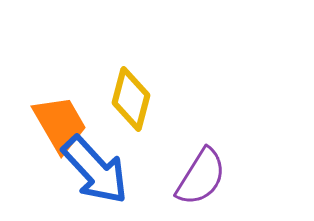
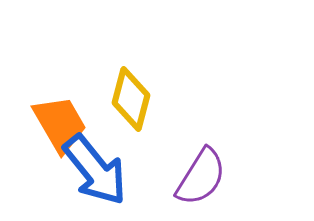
blue arrow: rotated 4 degrees clockwise
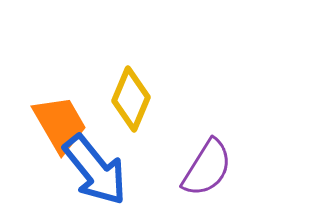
yellow diamond: rotated 8 degrees clockwise
purple semicircle: moved 6 px right, 9 px up
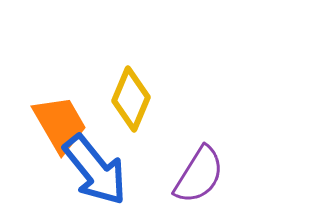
purple semicircle: moved 8 px left, 7 px down
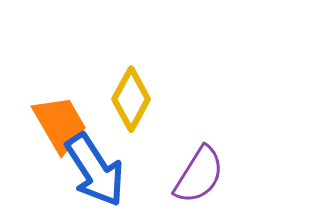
yellow diamond: rotated 6 degrees clockwise
blue arrow: rotated 6 degrees clockwise
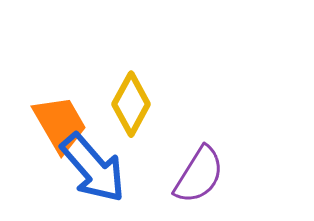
yellow diamond: moved 5 px down
blue arrow: moved 2 px left, 2 px up; rotated 8 degrees counterclockwise
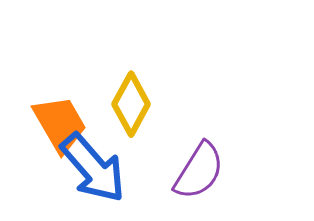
purple semicircle: moved 4 px up
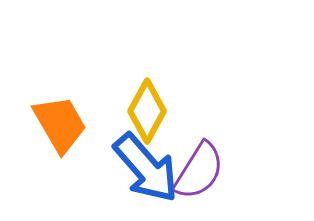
yellow diamond: moved 16 px right, 7 px down
blue arrow: moved 53 px right
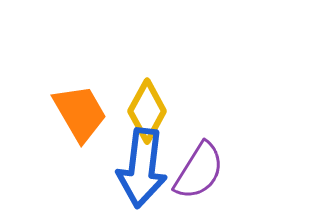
orange trapezoid: moved 20 px right, 11 px up
blue arrow: moved 4 px left; rotated 48 degrees clockwise
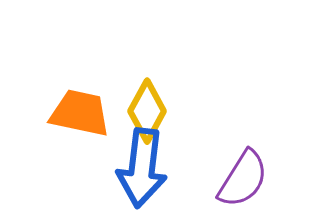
orange trapezoid: rotated 48 degrees counterclockwise
purple semicircle: moved 44 px right, 8 px down
